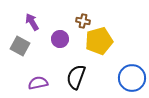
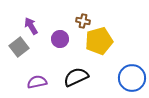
purple arrow: moved 1 px left, 4 px down
gray square: moved 1 px left, 1 px down; rotated 24 degrees clockwise
black semicircle: rotated 45 degrees clockwise
purple semicircle: moved 1 px left, 1 px up
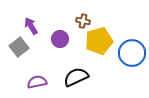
blue circle: moved 25 px up
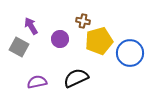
gray square: rotated 24 degrees counterclockwise
blue circle: moved 2 px left
black semicircle: moved 1 px down
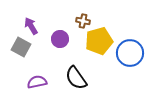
gray square: moved 2 px right
black semicircle: rotated 100 degrees counterclockwise
